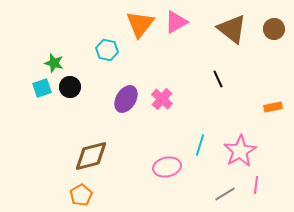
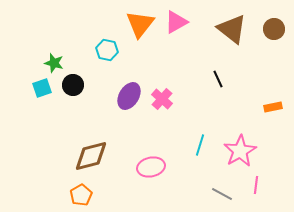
black circle: moved 3 px right, 2 px up
purple ellipse: moved 3 px right, 3 px up
pink ellipse: moved 16 px left
gray line: moved 3 px left; rotated 60 degrees clockwise
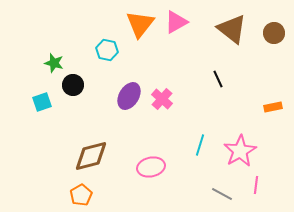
brown circle: moved 4 px down
cyan square: moved 14 px down
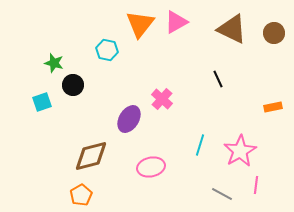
brown triangle: rotated 12 degrees counterclockwise
purple ellipse: moved 23 px down
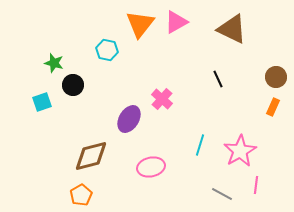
brown circle: moved 2 px right, 44 px down
orange rectangle: rotated 54 degrees counterclockwise
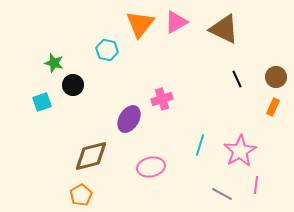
brown triangle: moved 8 px left
black line: moved 19 px right
pink cross: rotated 30 degrees clockwise
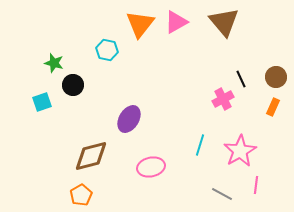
brown triangle: moved 7 px up; rotated 24 degrees clockwise
black line: moved 4 px right
pink cross: moved 61 px right; rotated 10 degrees counterclockwise
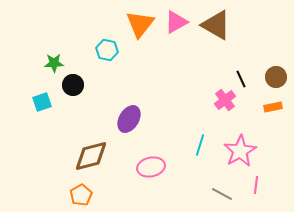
brown triangle: moved 8 px left, 3 px down; rotated 20 degrees counterclockwise
green star: rotated 18 degrees counterclockwise
pink cross: moved 2 px right, 1 px down; rotated 10 degrees counterclockwise
orange rectangle: rotated 54 degrees clockwise
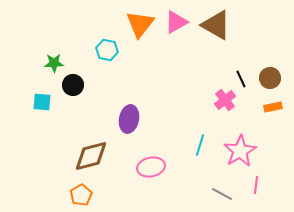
brown circle: moved 6 px left, 1 px down
cyan square: rotated 24 degrees clockwise
purple ellipse: rotated 20 degrees counterclockwise
